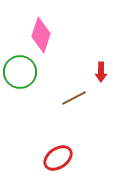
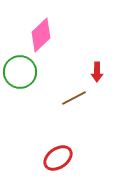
pink diamond: rotated 28 degrees clockwise
red arrow: moved 4 px left
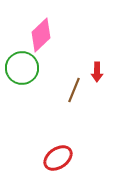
green circle: moved 2 px right, 4 px up
brown line: moved 8 px up; rotated 40 degrees counterclockwise
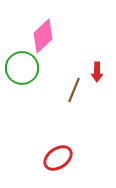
pink diamond: moved 2 px right, 1 px down
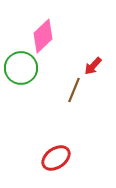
green circle: moved 1 px left
red arrow: moved 4 px left, 6 px up; rotated 42 degrees clockwise
red ellipse: moved 2 px left
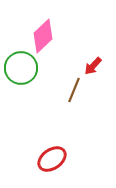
red ellipse: moved 4 px left, 1 px down
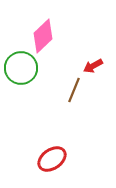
red arrow: rotated 18 degrees clockwise
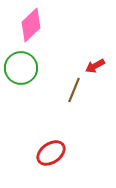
pink diamond: moved 12 px left, 11 px up
red arrow: moved 2 px right
red ellipse: moved 1 px left, 6 px up
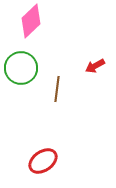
pink diamond: moved 4 px up
brown line: moved 17 px left, 1 px up; rotated 15 degrees counterclockwise
red ellipse: moved 8 px left, 8 px down
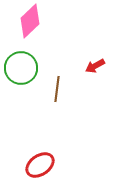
pink diamond: moved 1 px left
red ellipse: moved 3 px left, 4 px down
